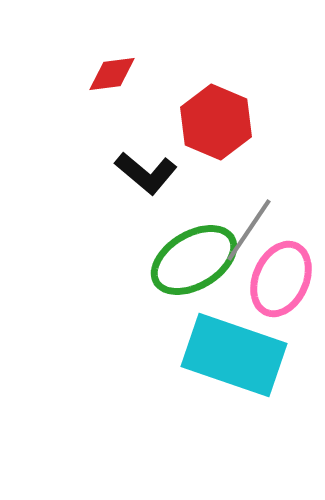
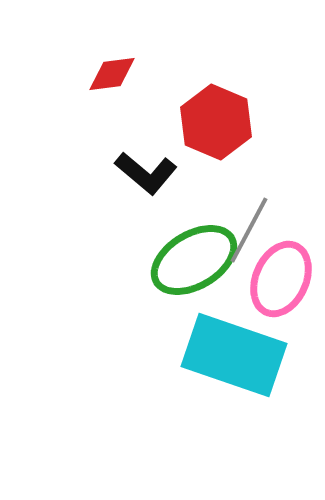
gray line: rotated 6 degrees counterclockwise
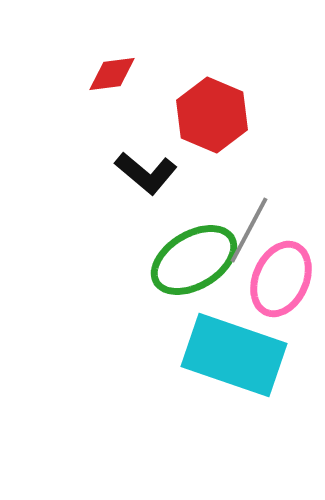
red hexagon: moved 4 px left, 7 px up
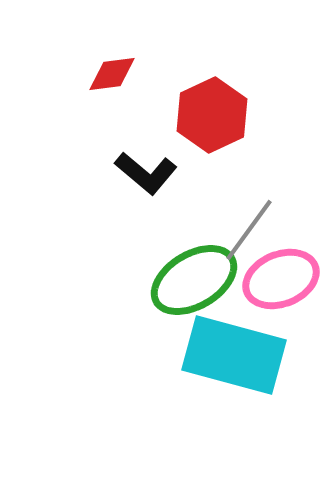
red hexagon: rotated 12 degrees clockwise
gray line: rotated 8 degrees clockwise
green ellipse: moved 20 px down
pink ellipse: rotated 44 degrees clockwise
cyan rectangle: rotated 4 degrees counterclockwise
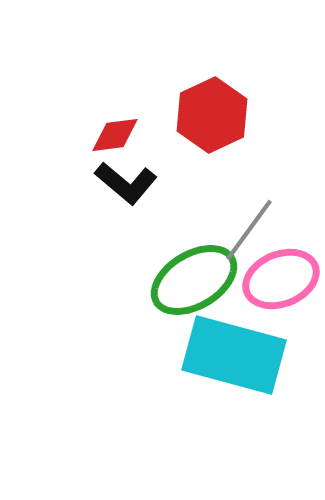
red diamond: moved 3 px right, 61 px down
black L-shape: moved 20 px left, 10 px down
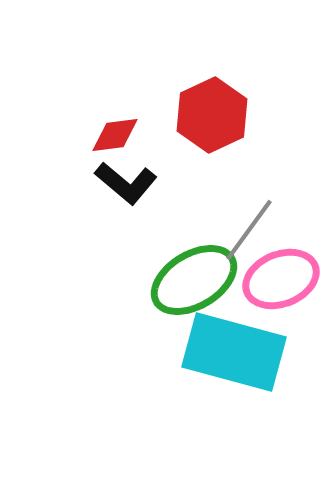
cyan rectangle: moved 3 px up
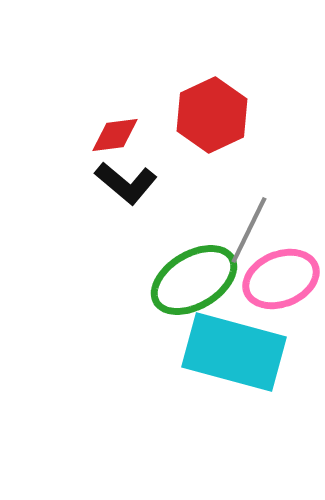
gray line: rotated 10 degrees counterclockwise
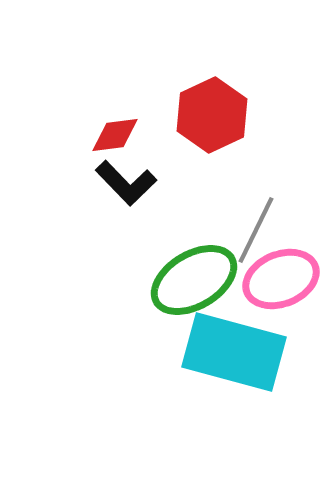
black L-shape: rotated 6 degrees clockwise
gray line: moved 7 px right
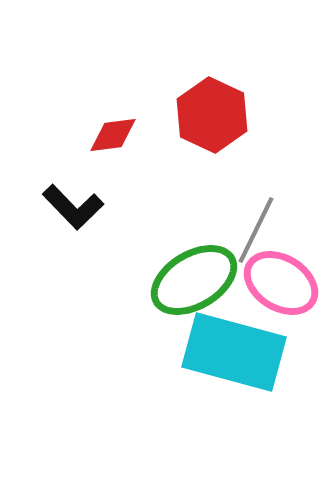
red hexagon: rotated 10 degrees counterclockwise
red diamond: moved 2 px left
black L-shape: moved 53 px left, 24 px down
pink ellipse: moved 4 px down; rotated 54 degrees clockwise
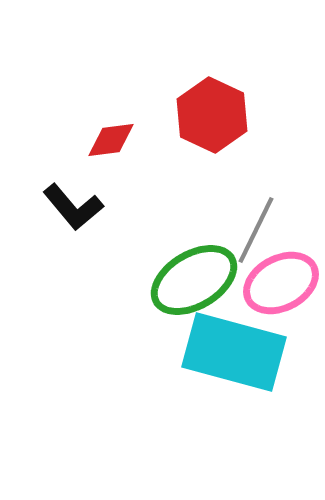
red diamond: moved 2 px left, 5 px down
black L-shape: rotated 4 degrees clockwise
pink ellipse: rotated 60 degrees counterclockwise
